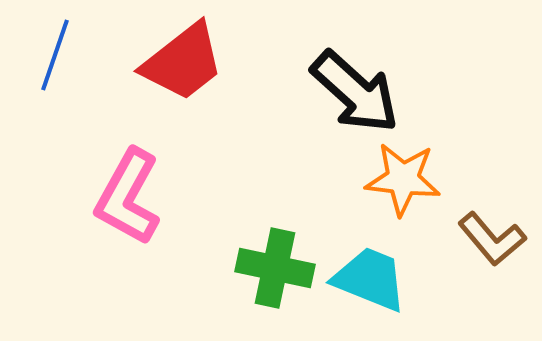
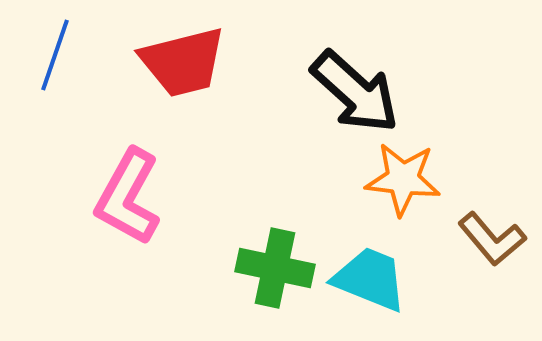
red trapezoid: rotated 24 degrees clockwise
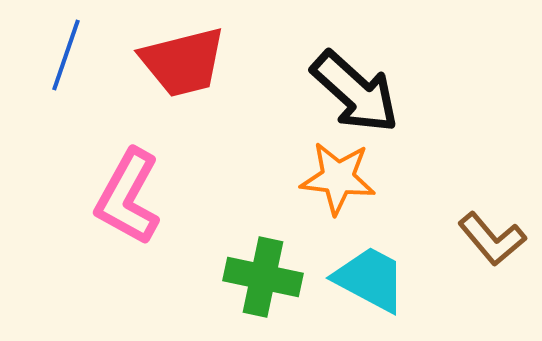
blue line: moved 11 px right
orange star: moved 65 px left, 1 px up
green cross: moved 12 px left, 9 px down
cyan trapezoid: rotated 6 degrees clockwise
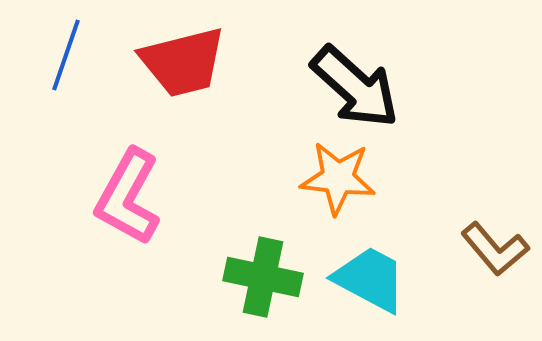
black arrow: moved 5 px up
brown L-shape: moved 3 px right, 10 px down
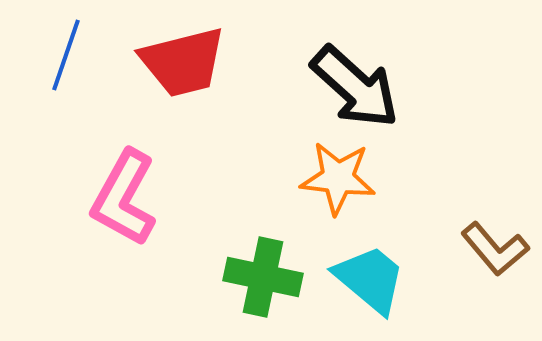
pink L-shape: moved 4 px left, 1 px down
cyan trapezoid: rotated 12 degrees clockwise
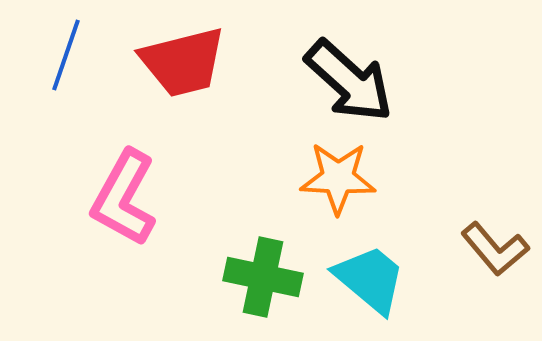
black arrow: moved 6 px left, 6 px up
orange star: rotated 4 degrees counterclockwise
